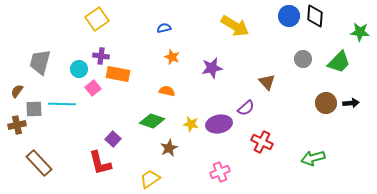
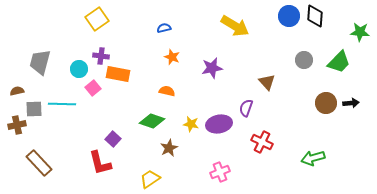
gray circle: moved 1 px right, 1 px down
brown semicircle: rotated 40 degrees clockwise
purple semicircle: rotated 150 degrees clockwise
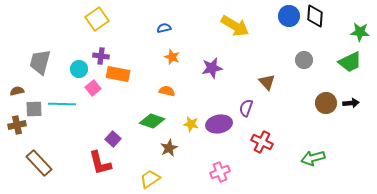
green trapezoid: moved 11 px right; rotated 20 degrees clockwise
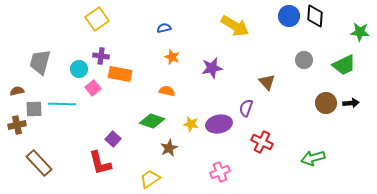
green trapezoid: moved 6 px left, 3 px down
orange rectangle: moved 2 px right
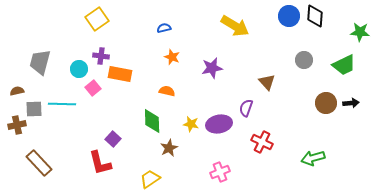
green diamond: rotated 70 degrees clockwise
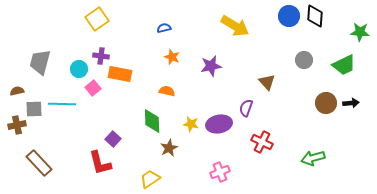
purple star: moved 1 px left, 2 px up
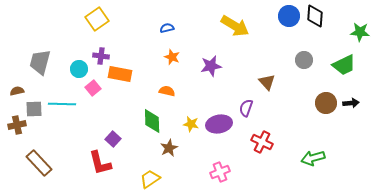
blue semicircle: moved 3 px right
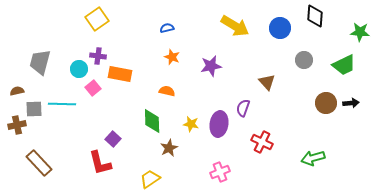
blue circle: moved 9 px left, 12 px down
purple cross: moved 3 px left
purple semicircle: moved 3 px left
purple ellipse: rotated 70 degrees counterclockwise
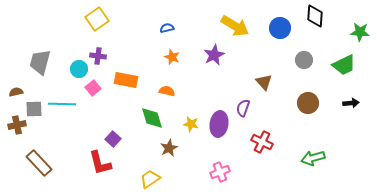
purple star: moved 3 px right, 11 px up; rotated 15 degrees counterclockwise
orange rectangle: moved 6 px right, 6 px down
brown triangle: moved 3 px left
brown semicircle: moved 1 px left, 1 px down
brown circle: moved 18 px left
green diamond: moved 3 px up; rotated 15 degrees counterclockwise
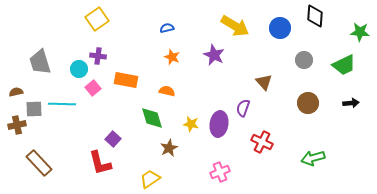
purple star: rotated 20 degrees counterclockwise
gray trapezoid: rotated 32 degrees counterclockwise
